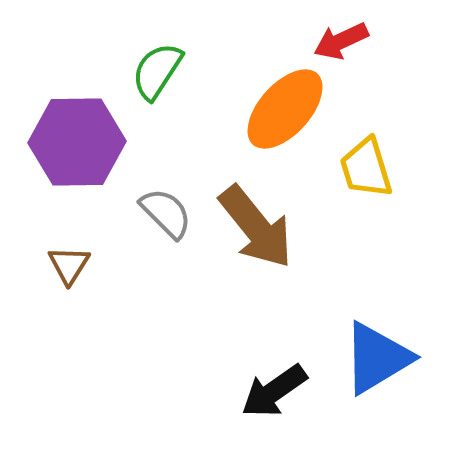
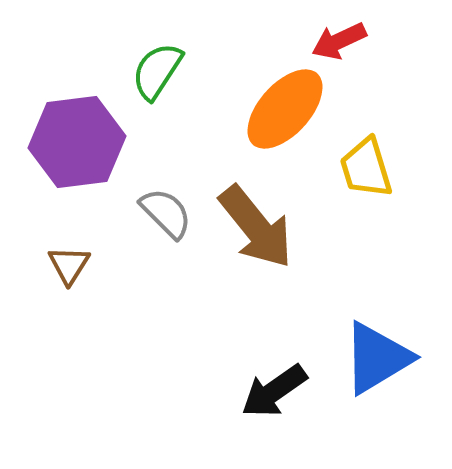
red arrow: moved 2 px left
purple hexagon: rotated 6 degrees counterclockwise
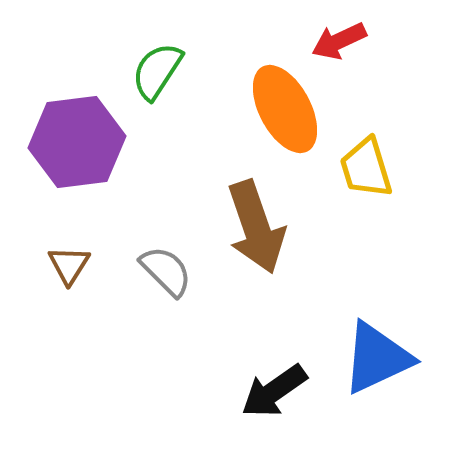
orange ellipse: rotated 70 degrees counterclockwise
gray semicircle: moved 58 px down
brown arrow: rotated 20 degrees clockwise
blue triangle: rotated 6 degrees clockwise
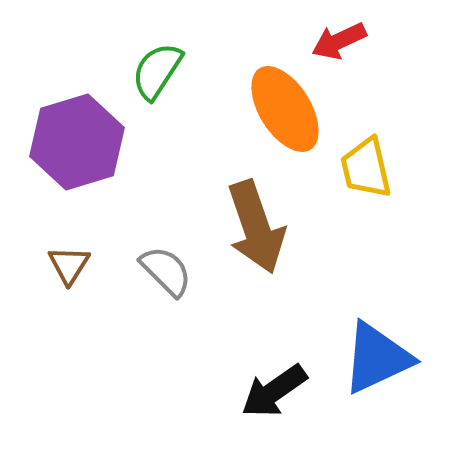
orange ellipse: rotated 4 degrees counterclockwise
purple hexagon: rotated 10 degrees counterclockwise
yellow trapezoid: rotated 4 degrees clockwise
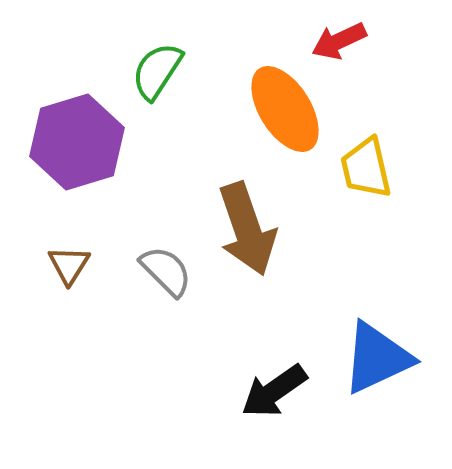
brown arrow: moved 9 px left, 2 px down
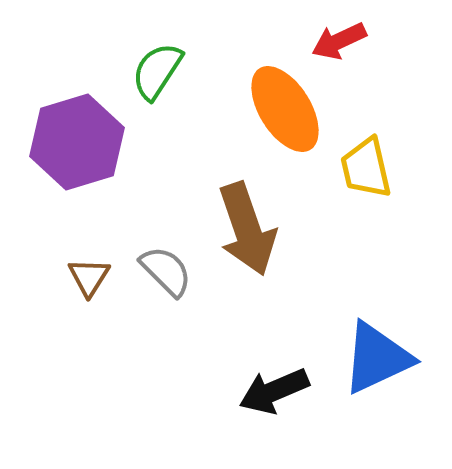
brown triangle: moved 20 px right, 12 px down
black arrow: rotated 12 degrees clockwise
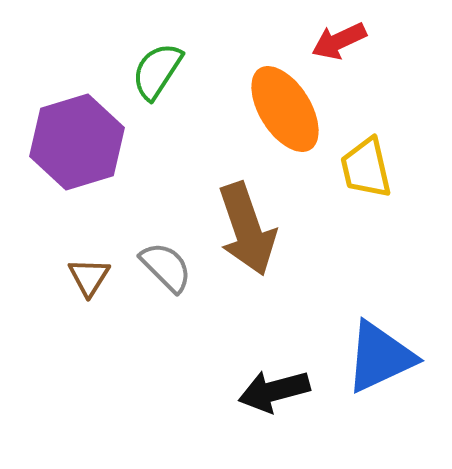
gray semicircle: moved 4 px up
blue triangle: moved 3 px right, 1 px up
black arrow: rotated 8 degrees clockwise
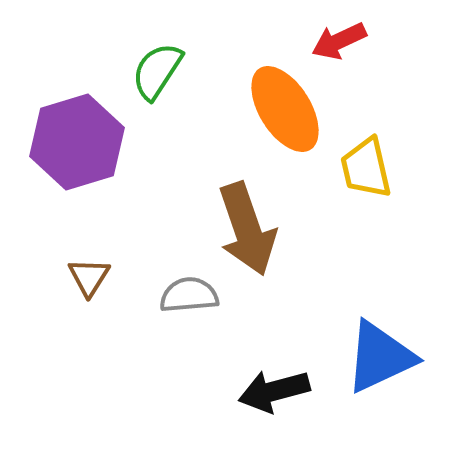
gray semicircle: moved 23 px right, 28 px down; rotated 50 degrees counterclockwise
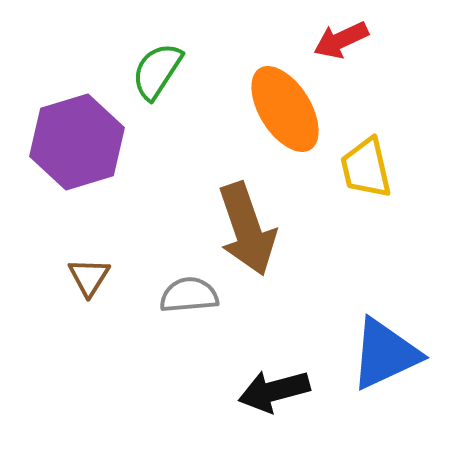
red arrow: moved 2 px right, 1 px up
blue triangle: moved 5 px right, 3 px up
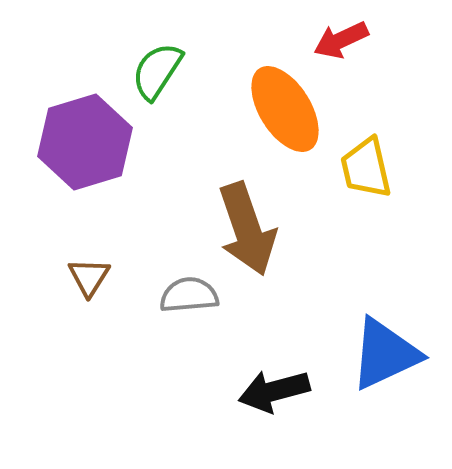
purple hexagon: moved 8 px right
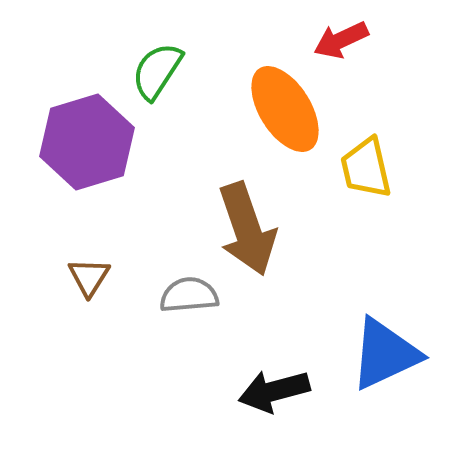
purple hexagon: moved 2 px right
